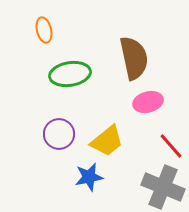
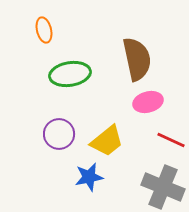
brown semicircle: moved 3 px right, 1 px down
red line: moved 6 px up; rotated 24 degrees counterclockwise
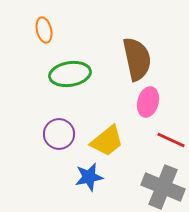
pink ellipse: rotated 60 degrees counterclockwise
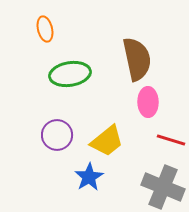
orange ellipse: moved 1 px right, 1 px up
pink ellipse: rotated 16 degrees counterclockwise
purple circle: moved 2 px left, 1 px down
red line: rotated 8 degrees counterclockwise
blue star: rotated 20 degrees counterclockwise
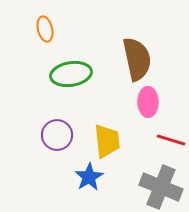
green ellipse: moved 1 px right
yellow trapezoid: rotated 57 degrees counterclockwise
gray cross: moved 2 px left
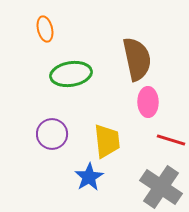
purple circle: moved 5 px left, 1 px up
gray cross: rotated 12 degrees clockwise
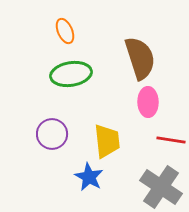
orange ellipse: moved 20 px right, 2 px down; rotated 10 degrees counterclockwise
brown semicircle: moved 3 px right, 1 px up; rotated 6 degrees counterclockwise
red line: rotated 8 degrees counterclockwise
blue star: rotated 12 degrees counterclockwise
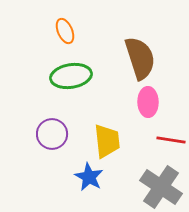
green ellipse: moved 2 px down
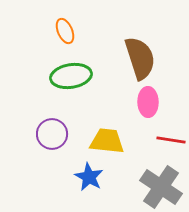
yellow trapezoid: rotated 78 degrees counterclockwise
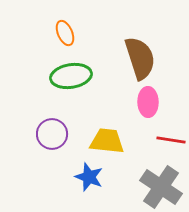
orange ellipse: moved 2 px down
blue star: rotated 8 degrees counterclockwise
